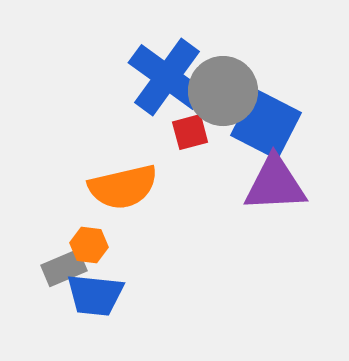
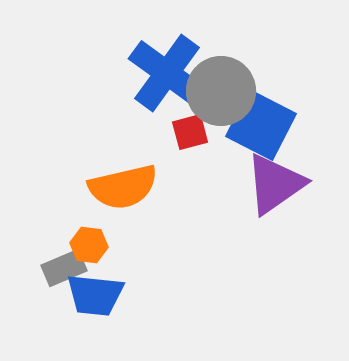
blue cross: moved 4 px up
gray circle: moved 2 px left
blue square: moved 5 px left, 1 px down
purple triangle: rotated 32 degrees counterclockwise
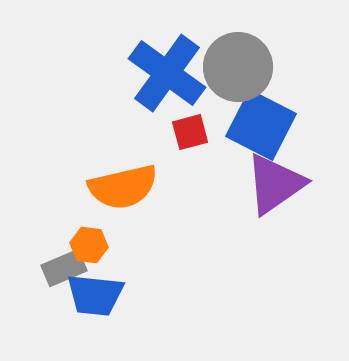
gray circle: moved 17 px right, 24 px up
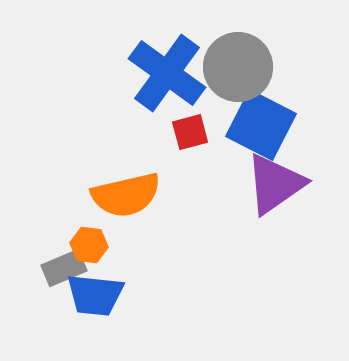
orange semicircle: moved 3 px right, 8 px down
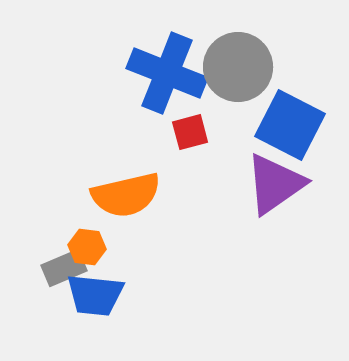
blue cross: rotated 14 degrees counterclockwise
blue square: moved 29 px right
orange hexagon: moved 2 px left, 2 px down
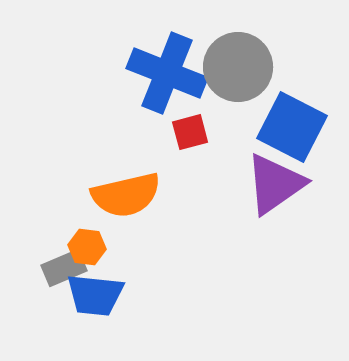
blue square: moved 2 px right, 2 px down
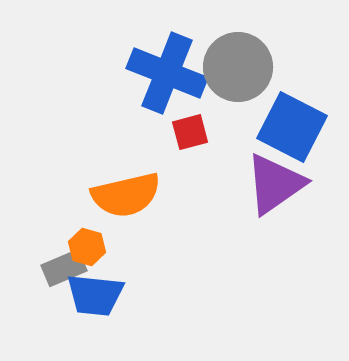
orange hexagon: rotated 9 degrees clockwise
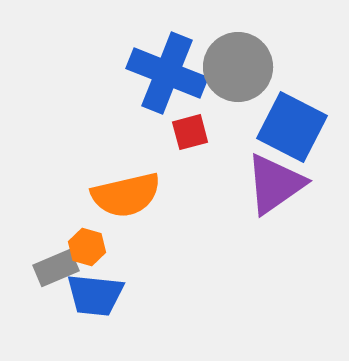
gray rectangle: moved 8 px left
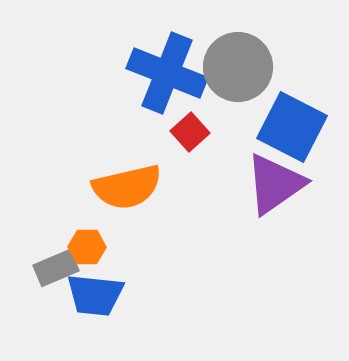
red square: rotated 27 degrees counterclockwise
orange semicircle: moved 1 px right, 8 px up
orange hexagon: rotated 15 degrees counterclockwise
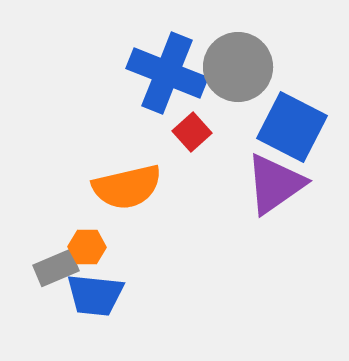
red square: moved 2 px right
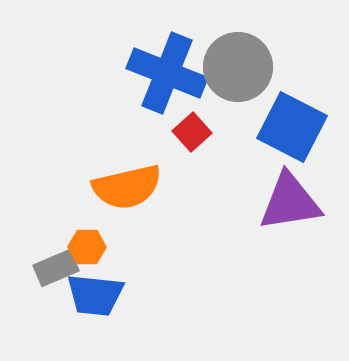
purple triangle: moved 15 px right, 18 px down; rotated 26 degrees clockwise
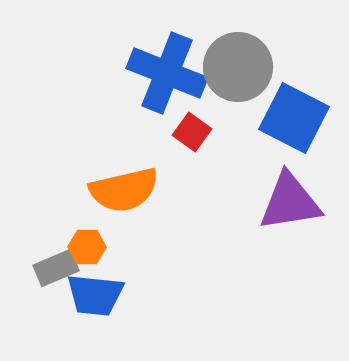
blue square: moved 2 px right, 9 px up
red square: rotated 12 degrees counterclockwise
orange semicircle: moved 3 px left, 3 px down
